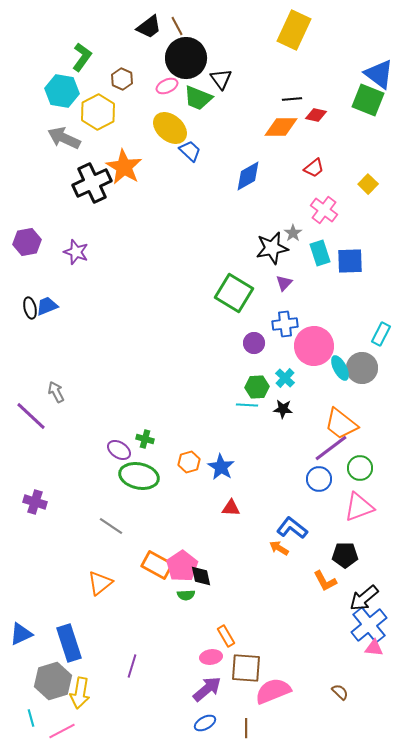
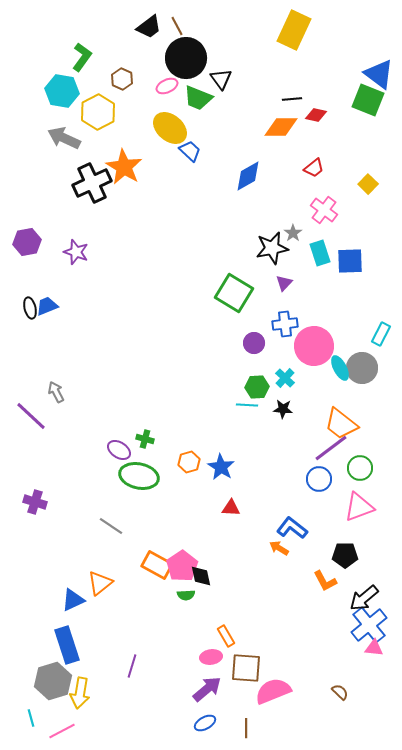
blue triangle at (21, 634): moved 52 px right, 34 px up
blue rectangle at (69, 643): moved 2 px left, 2 px down
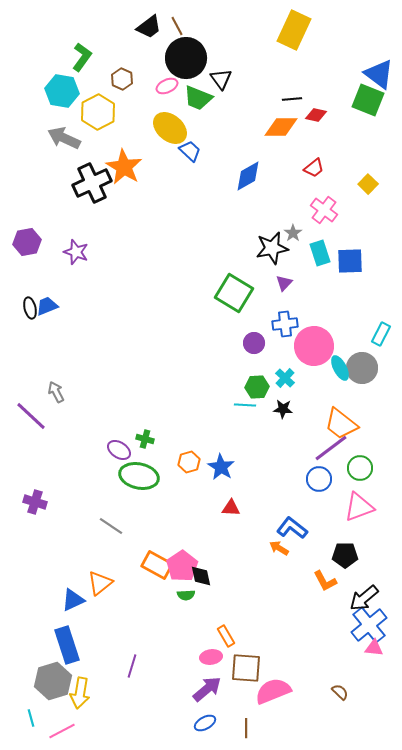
cyan line at (247, 405): moved 2 px left
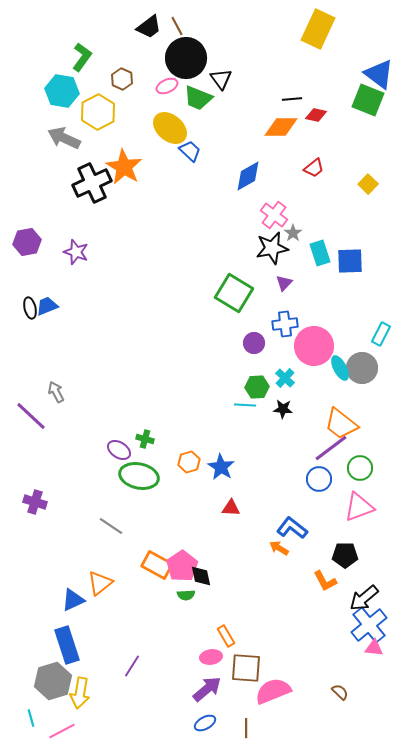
yellow rectangle at (294, 30): moved 24 px right, 1 px up
pink cross at (324, 210): moved 50 px left, 5 px down
purple line at (132, 666): rotated 15 degrees clockwise
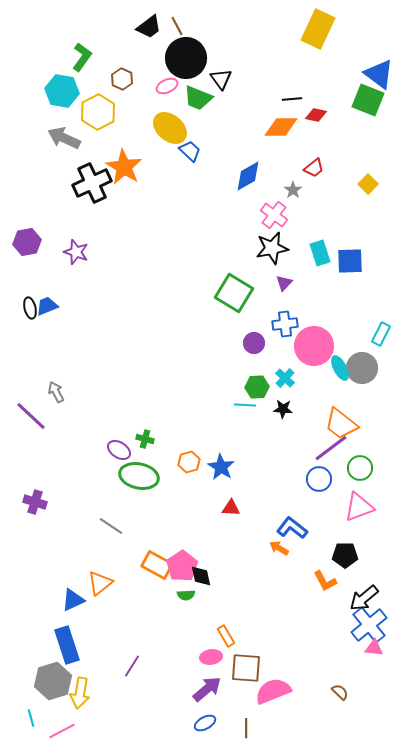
gray star at (293, 233): moved 43 px up
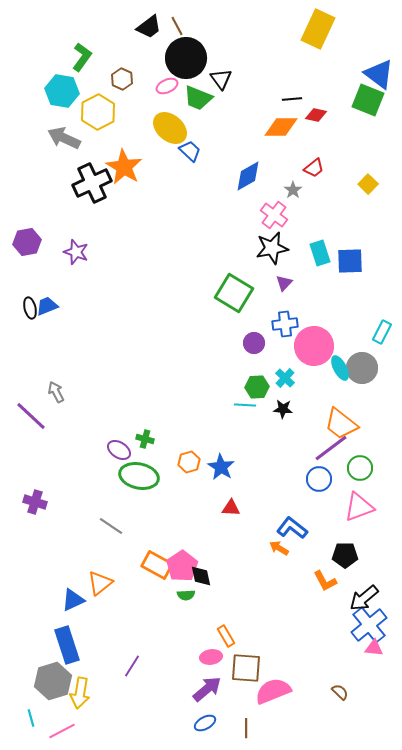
cyan rectangle at (381, 334): moved 1 px right, 2 px up
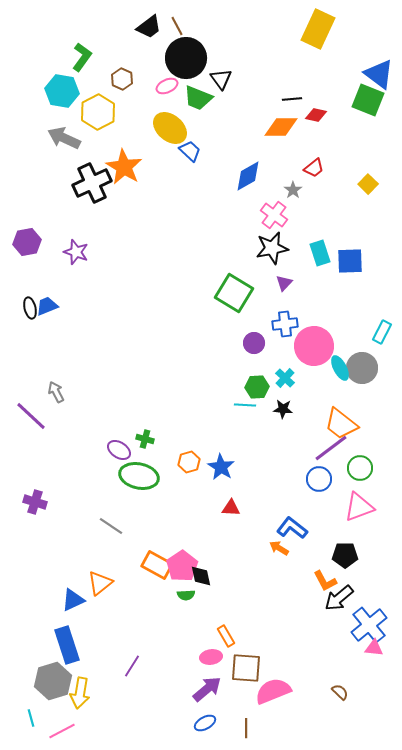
black arrow at (364, 598): moved 25 px left
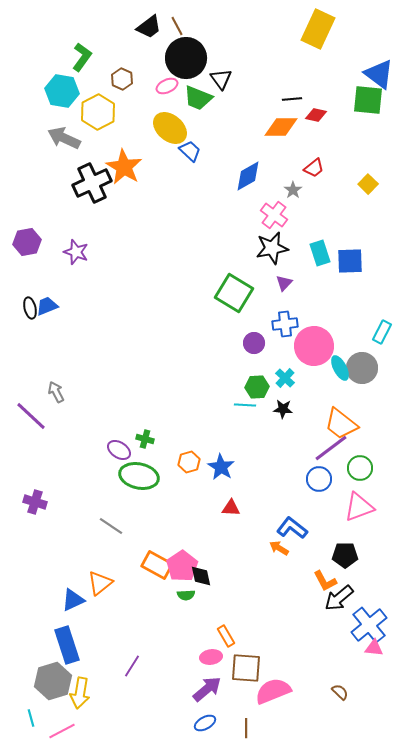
green square at (368, 100): rotated 16 degrees counterclockwise
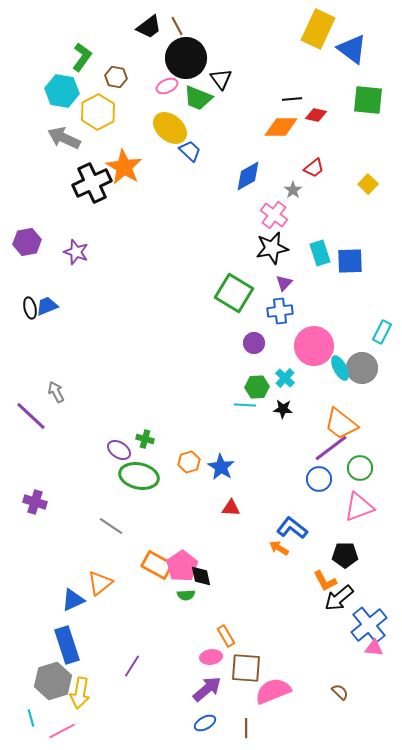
blue triangle at (379, 74): moved 27 px left, 25 px up
brown hexagon at (122, 79): moved 6 px left, 2 px up; rotated 15 degrees counterclockwise
blue cross at (285, 324): moved 5 px left, 13 px up
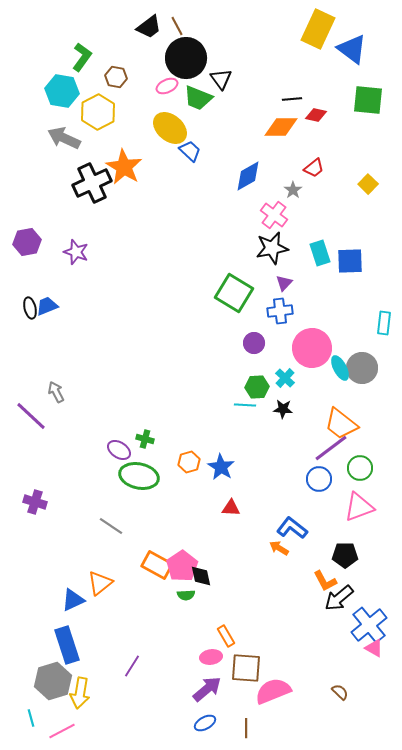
cyan rectangle at (382, 332): moved 2 px right, 9 px up; rotated 20 degrees counterclockwise
pink circle at (314, 346): moved 2 px left, 2 px down
pink triangle at (374, 648): rotated 24 degrees clockwise
